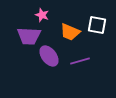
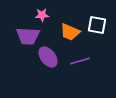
pink star: rotated 24 degrees counterclockwise
purple trapezoid: moved 1 px left
purple ellipse: moved 1 px left, 1 px down
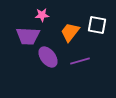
orange trapezoid: rotated 105 degrees clockwise
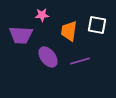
orange trapezoid: moved 1 px left, 1 px up; rotated 30 degrees counterclockwise
purple trapezoid: moved 7 px left, 1 px up
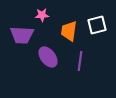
white square: rotated 24 degrees counterclockwise
purple trapezoid: moved 1 px right
purple line: rotated 66 degrees counterclockwise
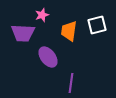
pink star: rotated 16 degrees counterclockwise
purple trapezoid: moved 1 px right, 2 px up
purple line: moved 9 px left, 22 px down
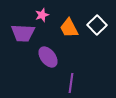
white square: rotated 30 degrees counterclockwise
orange trapezoid: moved 3 px up; rotated 35 degrees counterclockwise
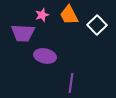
orange trapezoid: moved 13 px up
purple ellipse: moved 3 px left, 1 px up; rotated 40 degrees counterclockwise
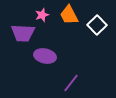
purple line: rotated 30 degrees clockwise
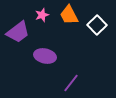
purple trapezoid: moved 5 px left, 1 px up; rotated 40 degrees counterclockwise
